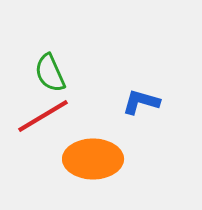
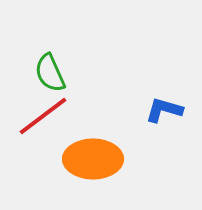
blue L-shape: moved 23 px right, 8 px down
red line: rotated 6 degrees counterclockwise
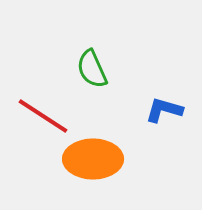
green semicircle: moved 42 px right, 4 px up
red line: rotated 70 degrees clockwise
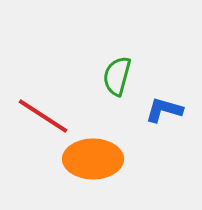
green semicircle: moved 25 px right, 7 px down; rotated 39 degrees clockwise
